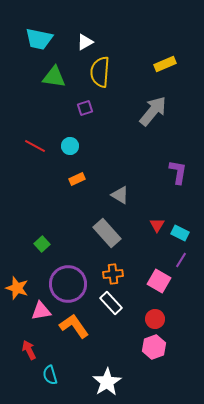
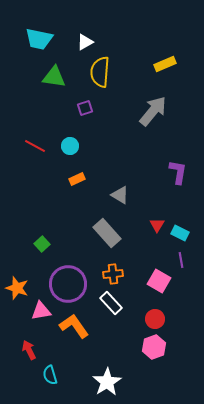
purple line: rotated 42 degrees counterclockwise
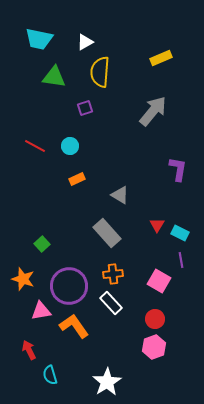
yellow rectangle: moved 4 px left, 6 px up
purple L-shape: moved 3 px up
purple circle: moved 1 px right, 2 px down
orange star: moved 6 px right, 9 px up
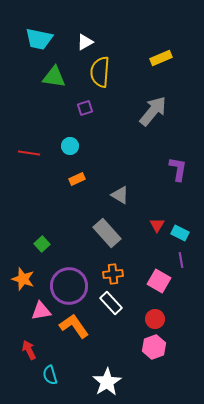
red line: moved 6 px left, 7 px down; rotated 20 degrees counterclockwise
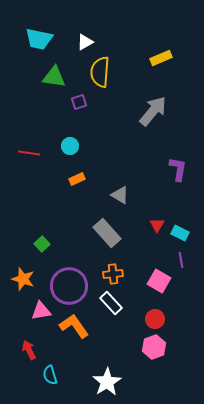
purple square: moved 6 px left, 6 px up
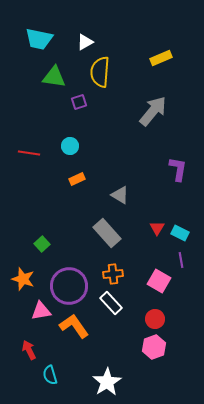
red triangle: moved 3 px down
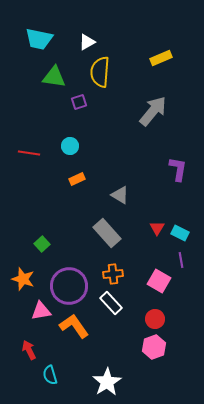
white triangle: moved 2 px right
